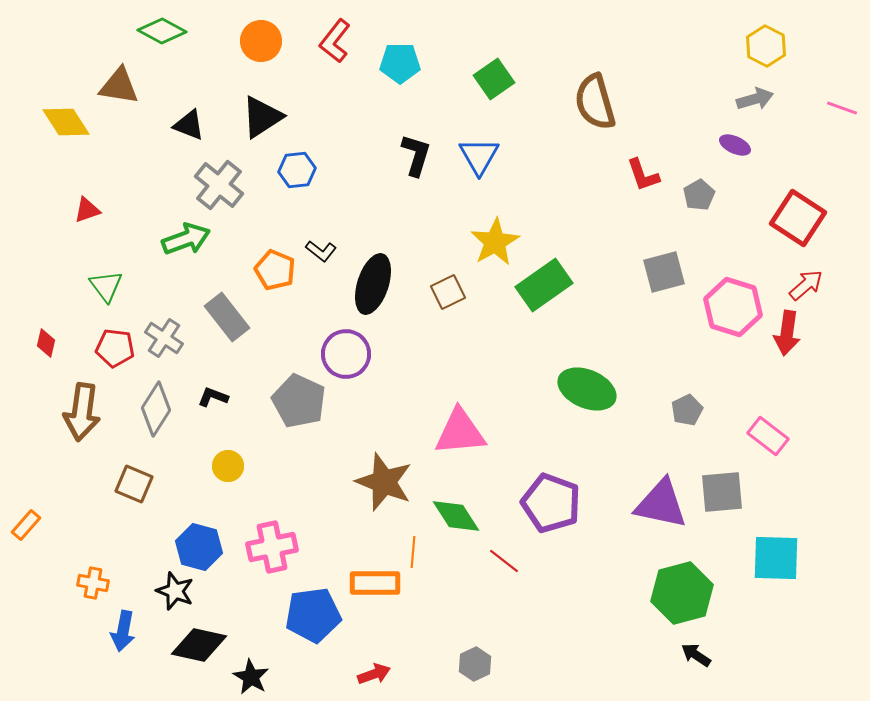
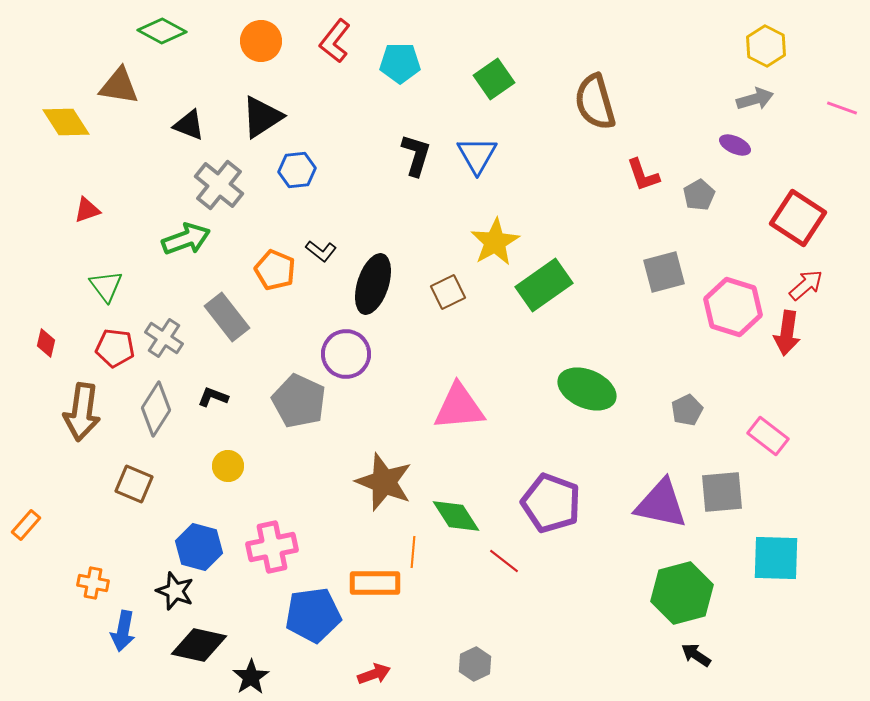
blue triangle at (479, 156): moved 2 px left, 1 px up
pink triangle at (460, 432): moved 1 px left, 25 px up
black star at (251, 677): rotated 9 degrees clockwise
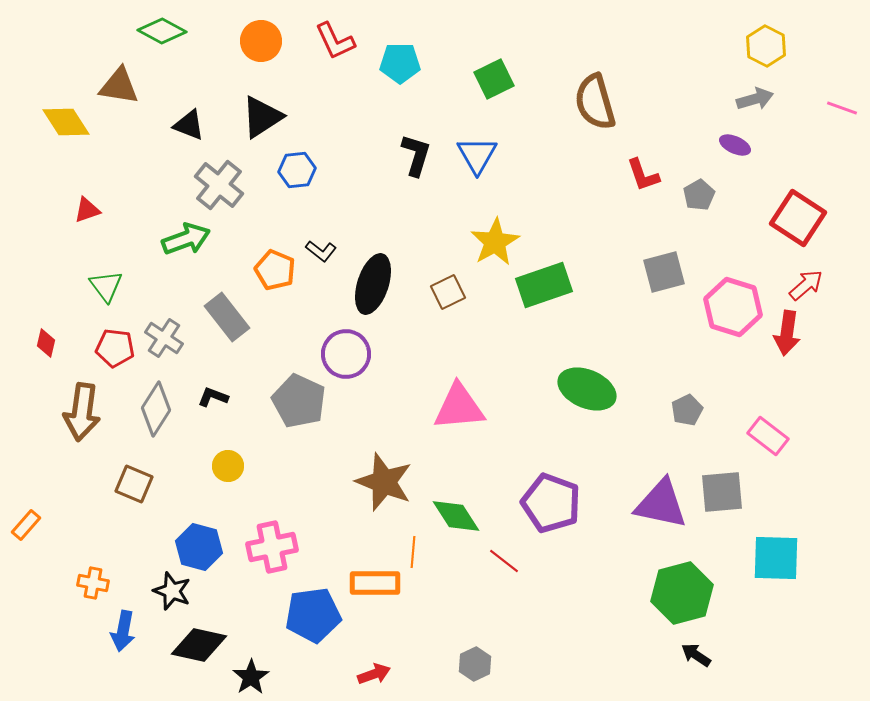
red L-shape at (335, 41): rotated 63 degrees counterclockwise
green square at (494, 79): rotated 9 degrees clockwise
green rectangle at (544, 285): rotated 16 degrees clockwise
black star at (175, 591): moved 3 px left
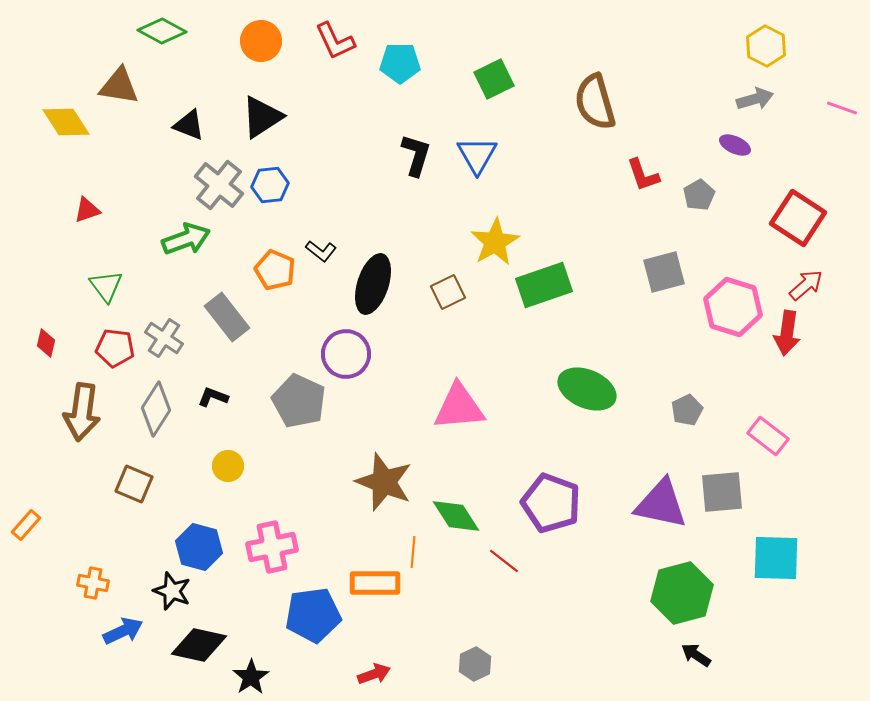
blue hexagon at (297, 170): moved 27 px left, 15 px down
blue arrow at (123, 631): rotated 126 degrees counterclockwise
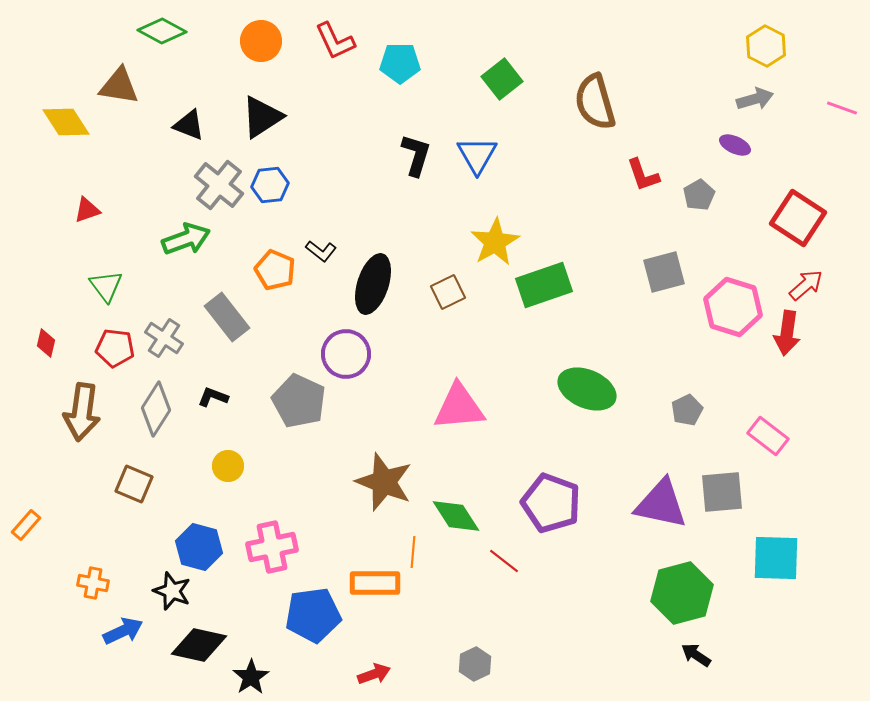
green square at (494, 79): moved 8 px right; rotated 12 degrees counterclockwise
